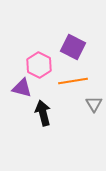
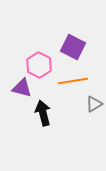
gray triangle: rotated 30 degrees clockwise
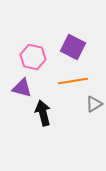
pink hexagon: moved 6 px left, 8 px up; rotated 15 degrees counterclockwise
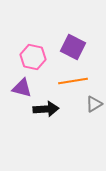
black arrow: moved 3 px right, 4 px up; rotated 100 degrees clockwise
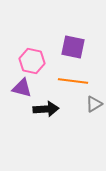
purple square: rotated 15 degrees counterclockwise
pink hexagon: moved 1 px left, 4 px down
orange line: rotated 16 degrees clockwise
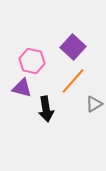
purple square: rotated 30 degrees clockwise
orange line: rotated 56 degrees counterclockwise
black arrow: rotated 85 degrees clockwise
